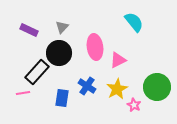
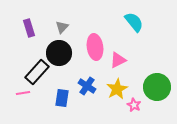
purple rectangle: moved 2 px up; rotated 48 degrees clockwise
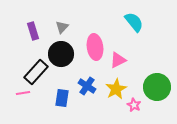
purple rectangle: moved 4 px right, 3 px down
black circle: moved 2 px right, 1 px down
black rectangle: moved 1 px left
yellow star: moved 1 px left
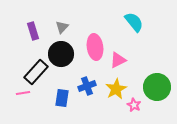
blue cross: rotated 36 degrees clockwise
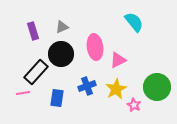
gray triangle: rotated 24 degrees clockwise
blue rectangle: moved 5 px left
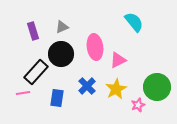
blue cross: rotated 24 degrees counterclockwise
pink star: moved 4 px right; rotated 24 degrees clockwise
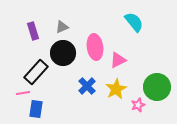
black circle: moved 2 px right, 1 px up
blue rectangle: moved 21 px left, 11 px down
